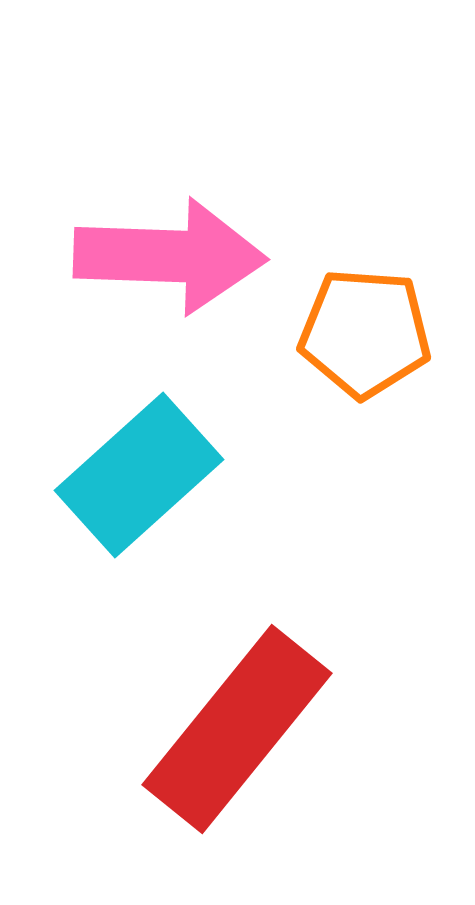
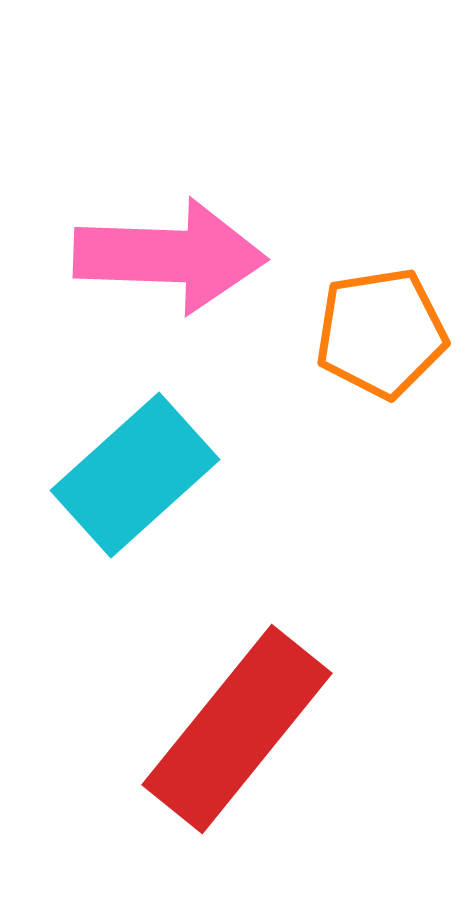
orange pentagon: moved 16 px right; rotated 13 degrees counterclockwise
cyan rectangle: moved 4 px left
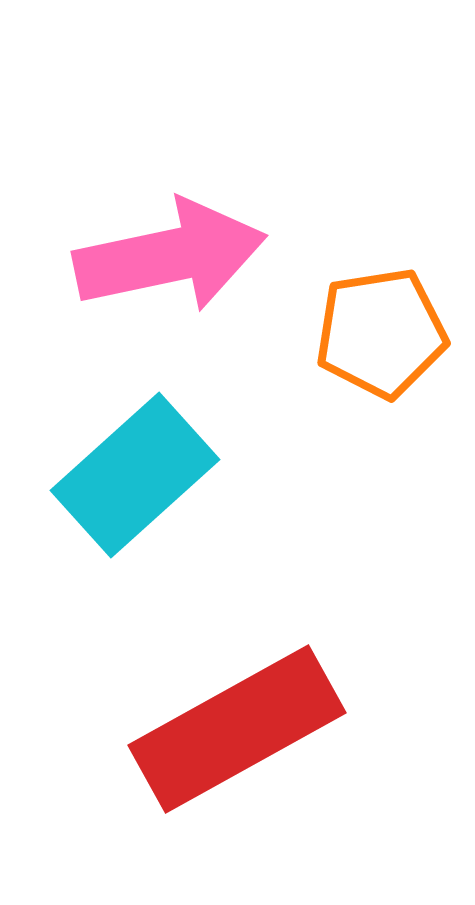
pink arrow: rotated 14 degrees counterclockwise
red rectangle: rotated 22 degrees clockwise
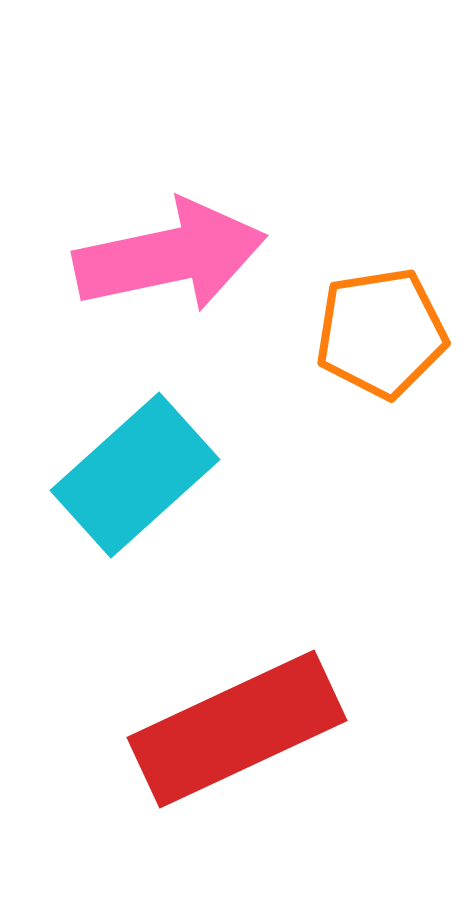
red rectangle: rotated 4 degrees clockwise
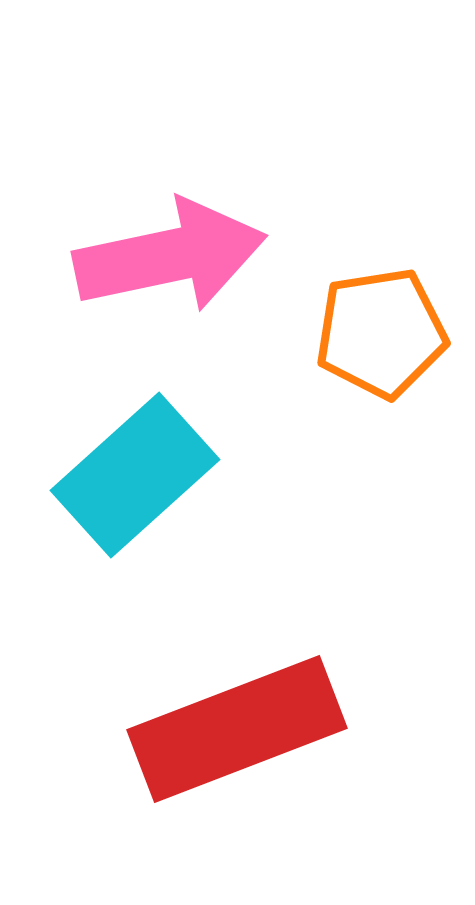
red rectangle: rotated 4 degrees clockwise
